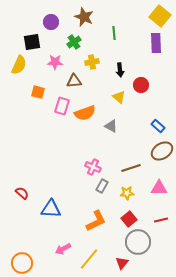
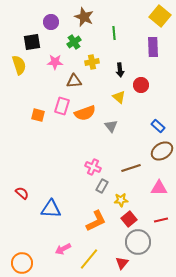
purple rectangle: moved 3 px left, 4 px down
yellow semicircle: rotated 42 degrees counterclockwise
orange square: moved 23 px down
gray triangle: rotated 24 degrees clockwise
yellow star: moved 6 px left, 7 px down
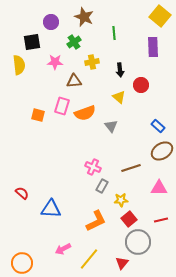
yellow semicircle: rotated 12 degrees clockwise
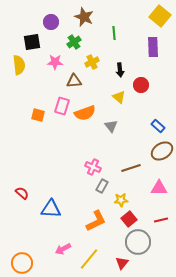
yellow cross: rotated 16 degrees counterclockwise
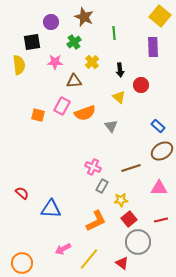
yellow cross: rotated 16 degrees counterclockwise
pink rectangle: rotated 12 degrees clockwise
red triangle: rotated 32 degrees counterclockwise
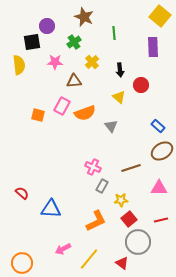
purple circle: moved 4 px left, 4 px down
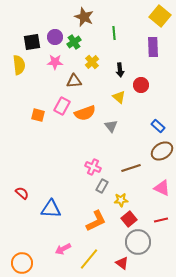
purple circle: moved 8 px right, 11 px down
pink triangle: moved 3 px right; rotated 24 degrees clockwise
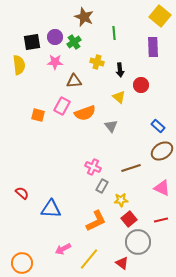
yellow cross: moved 5 px right; rotated 32 degrees counterclockwise
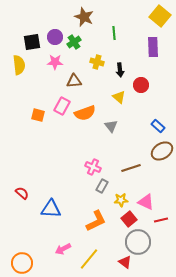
pink triangle: moved 16 px left, 14 px down
red triangle: moved 3 px right, 1 px up
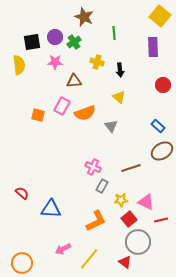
red circle: moved 22 px right
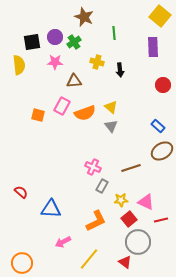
yellow triangle: moved 8 px left, 10 px down
red semicircle: moved 1 px left, 1 px up
pink arrow: moved 7 px up
